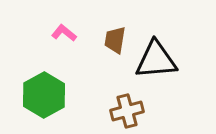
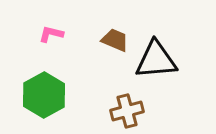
pink L-shape: moved 13 px left, 1 px down; rotated 25 degrees counterclockwise
brown trapezoid: rotated 104 degrees clockwise
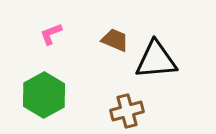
pink L-shape: rotated 35 degrees counterclockwise
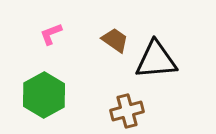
brown trapezoid: rotated 12 degrees clockwise
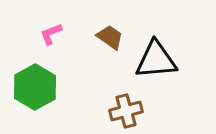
brown trapezoid: moved 5 px left, 3 px up
green hexagon: moved 9 px left, 8 px up
brown cross: moved 1 px left
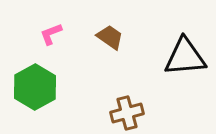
black triangle: moved 29 px right, 3 px up
brown cross: moved 1 px right, 2 px down
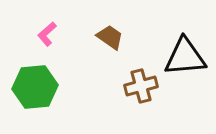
pink L-shape: moved 4 px left; rotated 20 degrees counterclockwise
green hexagon: rotated 24 degrees clockwise
brown cross: moved 14 px right, 27 px up
